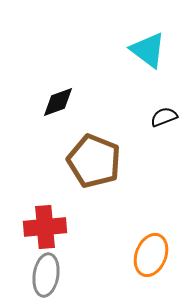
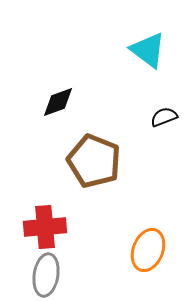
orange ellipse: moved 3 px left, 5 px up
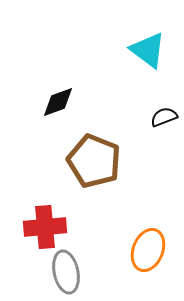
gray ellipse: moved 20 px right, 3 px up; rotated 21 degrees counterclockwise
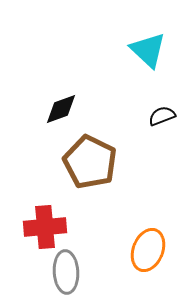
cyan triangle: rotated 6 degrees clockwise
black diamond: moved 3 px right, 7 px down
black semicircle: moved 2 px left, 1 px up
brown pentagon: moved 4 px left, 1 px down; rotated 4 degrees clockwise
gray ellipse: rotated 9 degrees clockwise
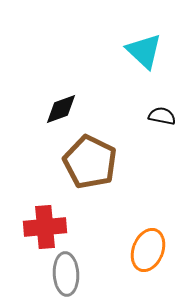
cyan triangle: moved 4 px left, 1 px down
black semicircle: rotated 32 degrees clockwise
gray ellipse: moved 2 px down
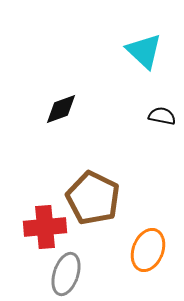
brown pentagon: moved 3 px right, 36 px down
gray ellipse: rotated 21 degrees clockwise
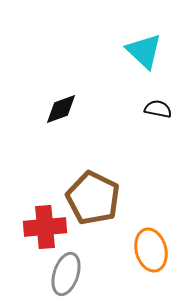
black semicircle: moved 4 px left, 7 px up
orange ellipse: moved 3 px right; rotated 36 degrees counterclockwise
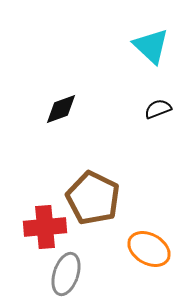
cyan triangle: moved 7 px right, 5 px up
black semicircle: rotated 32 degrees counterclockwise
orange ellipse: moved 2 px left, 1 px up; rotated 45 degrees counterclockwise
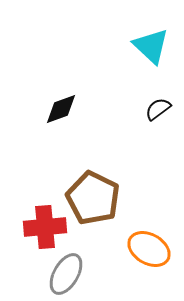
black semicircle: rotated 16 degrees counterclockwise
gray ellipse: rotated 12 degrees clockwise
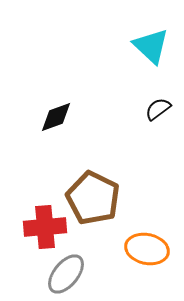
black diamond: moved 5 px left, 8 px down
orange ellipse: moved 2 px left; rotated 18 degrees counterclockwise
gray ellipse: rotated 9 degrees clockwise
